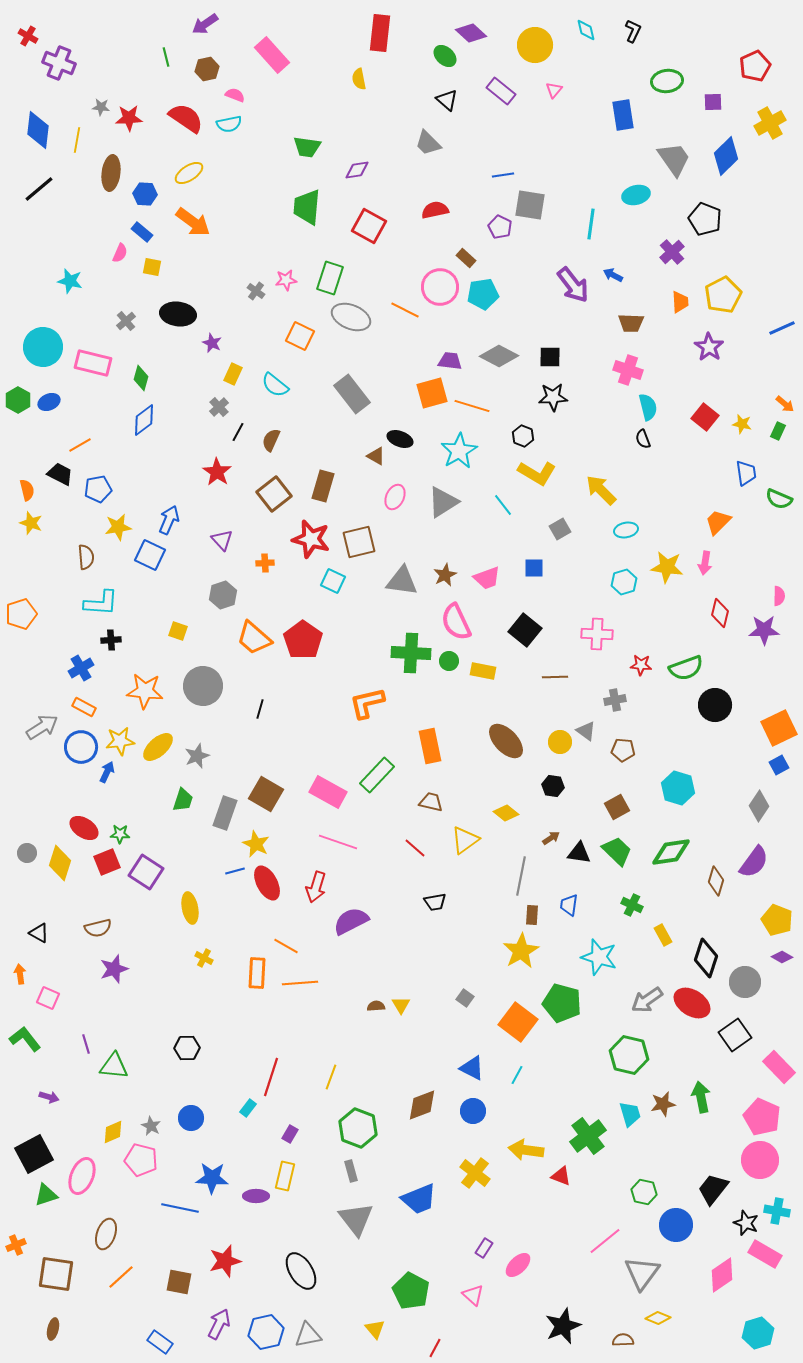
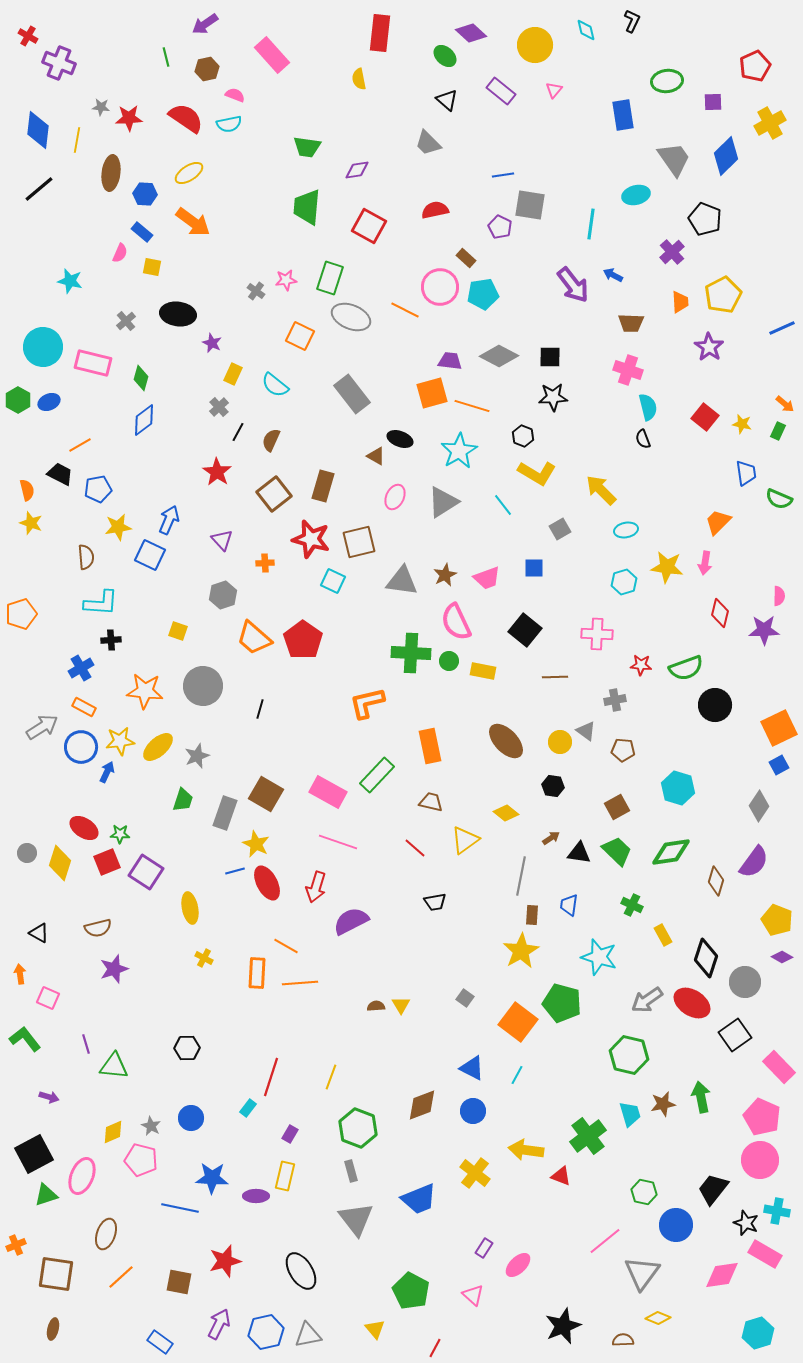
black L-shape at (633, 31): moved 1 px left, 10 px up
pink diamond at (722, 1275): rotated 27 degrees clockwise
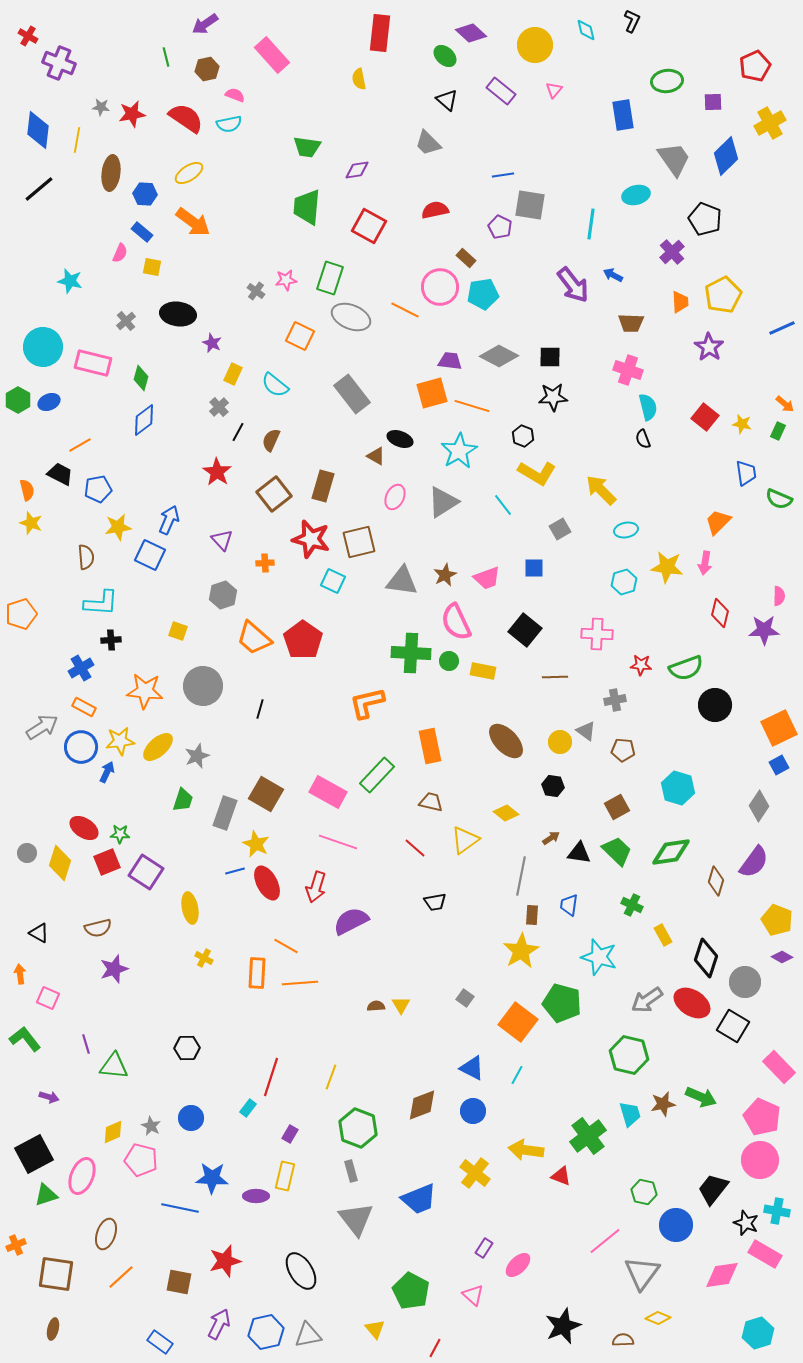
red star at (129, 118): moved 3 px right, 4 px up; rotated 8 degrees counterclockwise
black square at (735, 1035): moved 2 px left, 9 px up; rotated 24 degrees counterclockwise
green arrow at (701, 1097): rotated 124 degrees clockwise
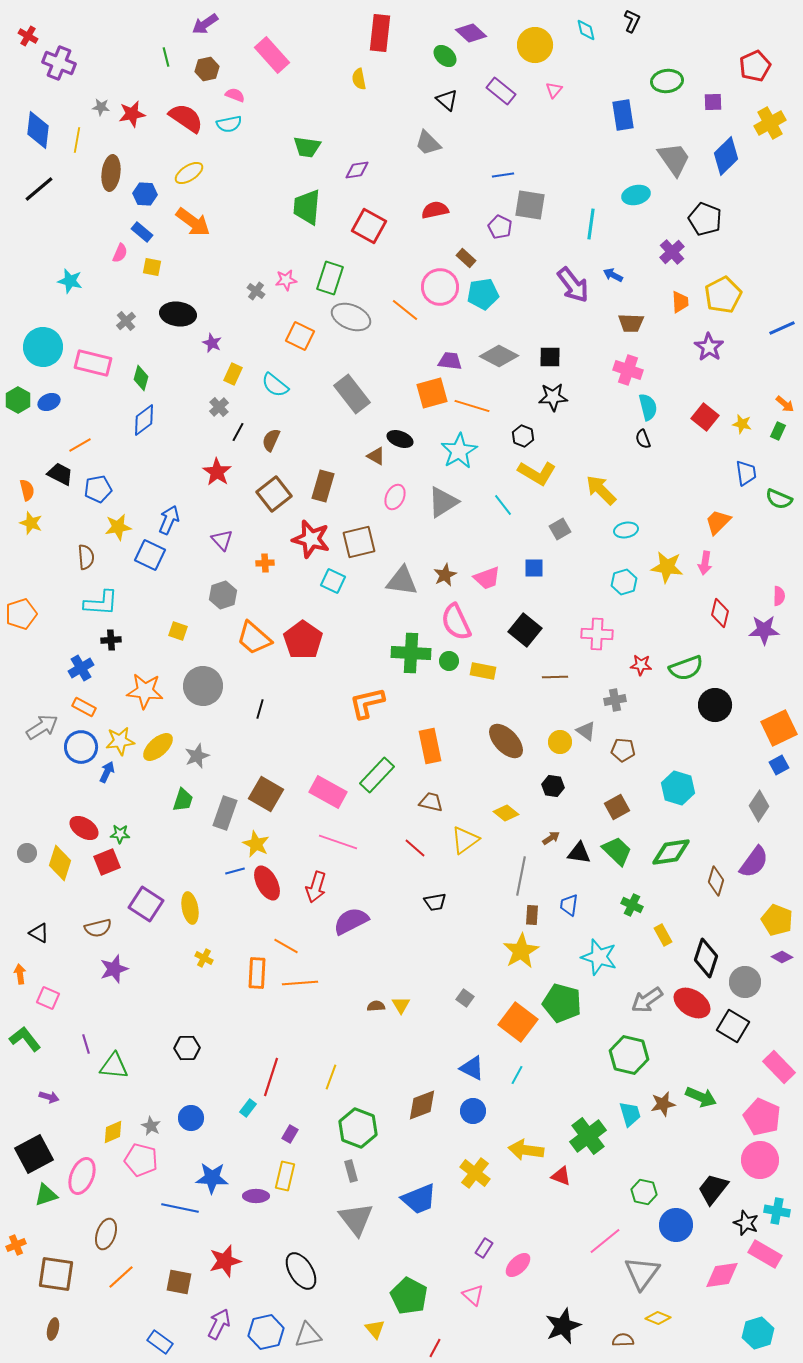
orange line at (405, 310): rotated 12 degrees clockwise
purple square at (146, 872): moved 32 px down
green pentagon at (411, 1291): moved 2 px left, 5 px down
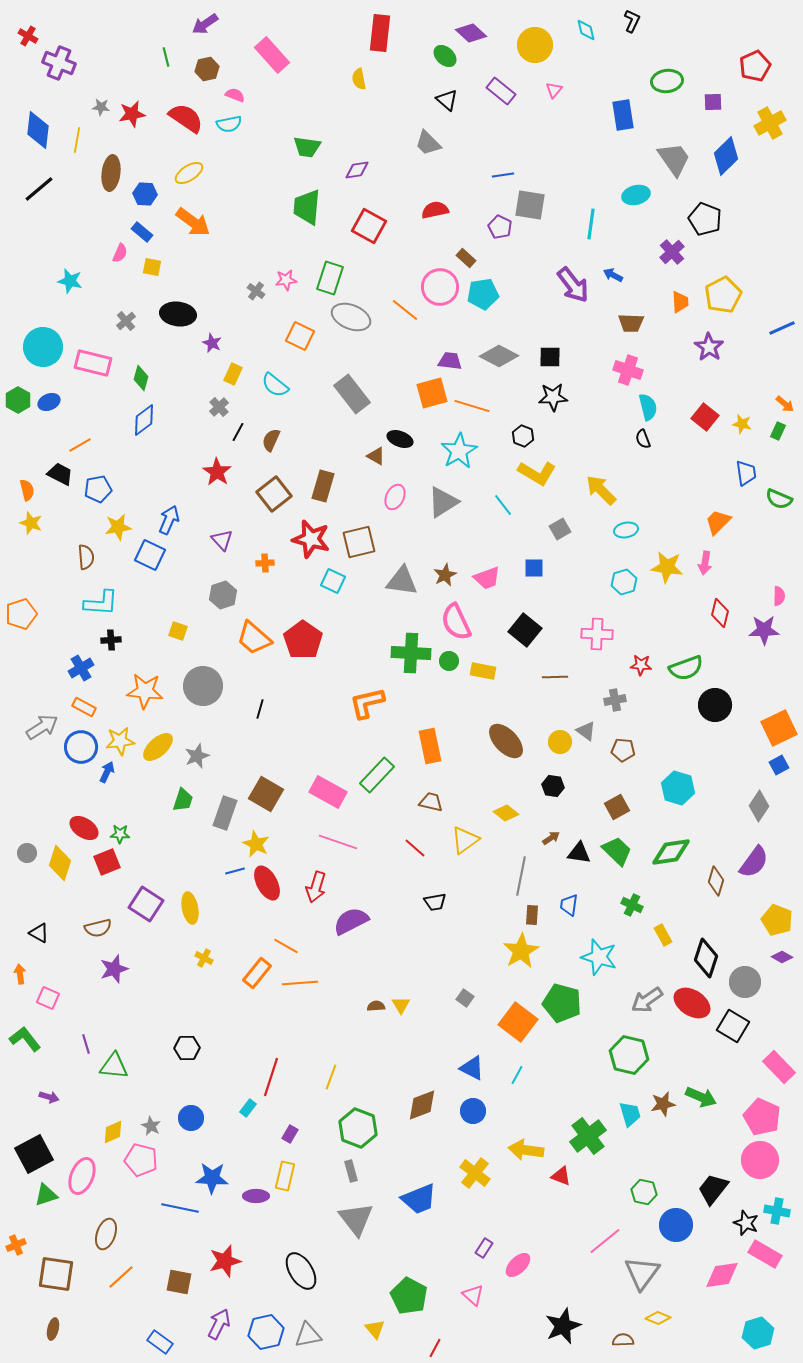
orange rectangle at (257, 973): rotated 36 degrees clockwise
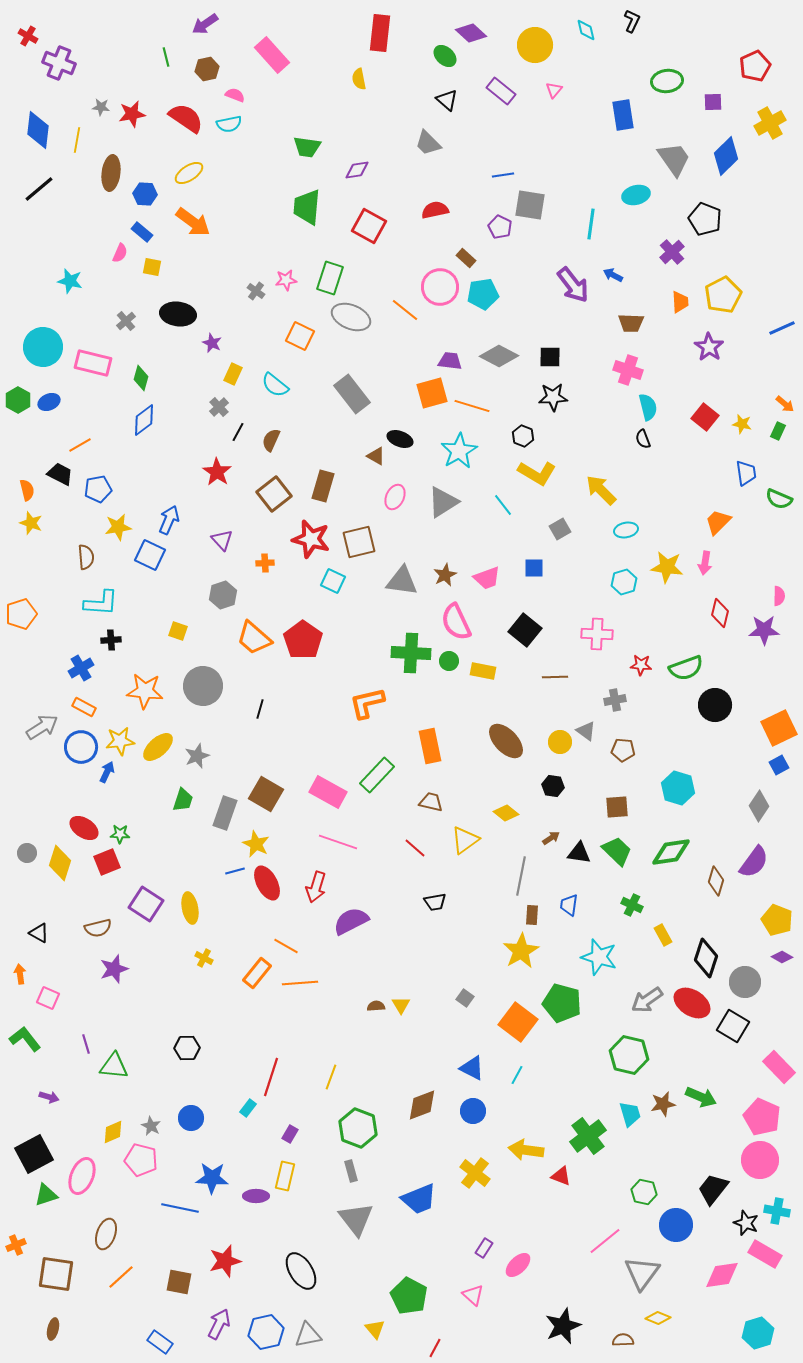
brown square at (617, 807): rotated 25 degrees clockwise
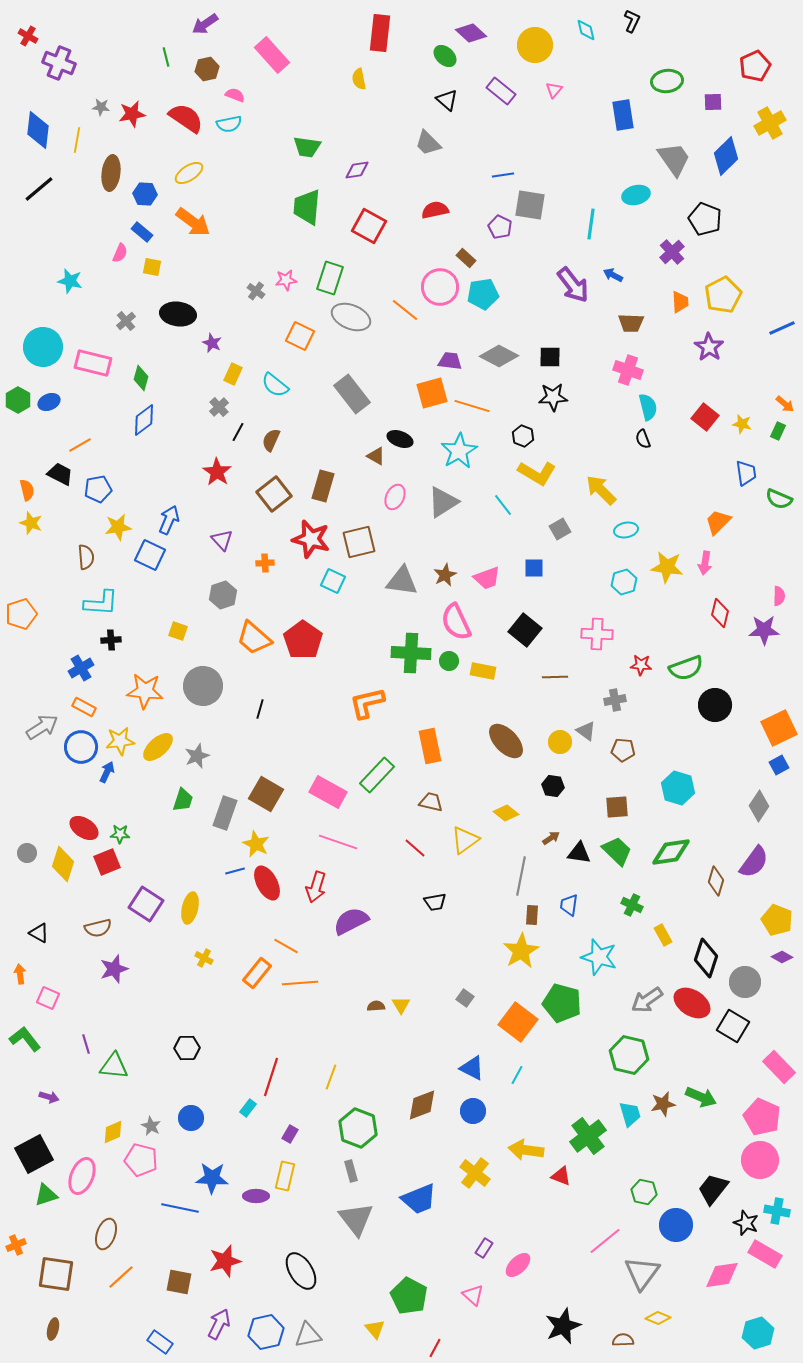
yellow diamond at (60, 863): moved 3 px right, 1 px down
yellow ellipse at (190, 908): rotated 24 degrees clockwise
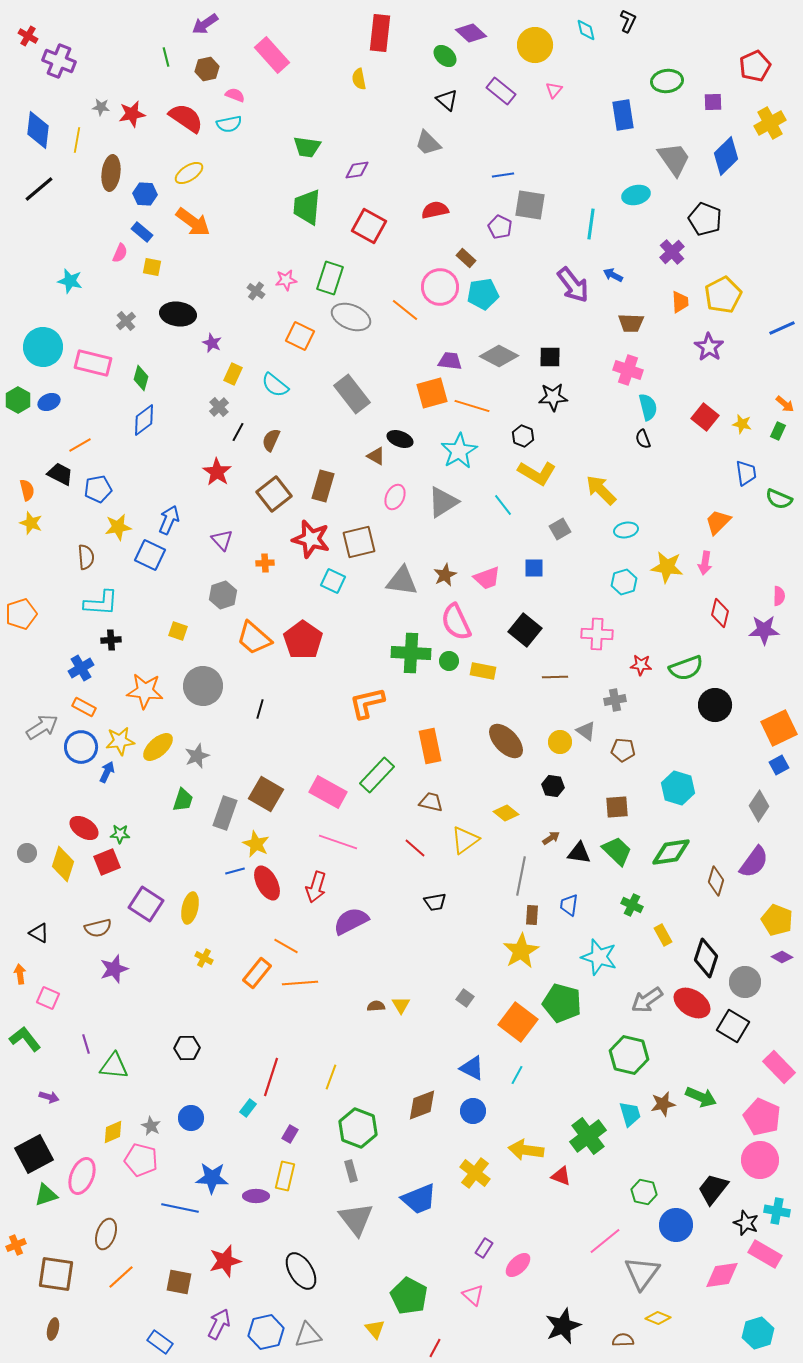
black L-shape at (632, 21): moved 4 px left
purple cross at (59, 63): moved 2 px up
